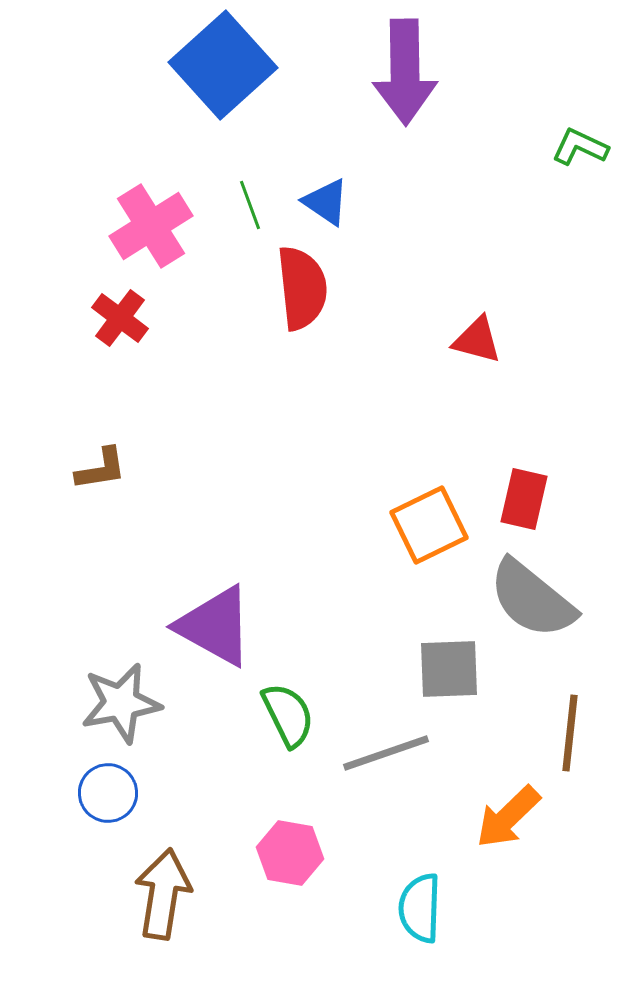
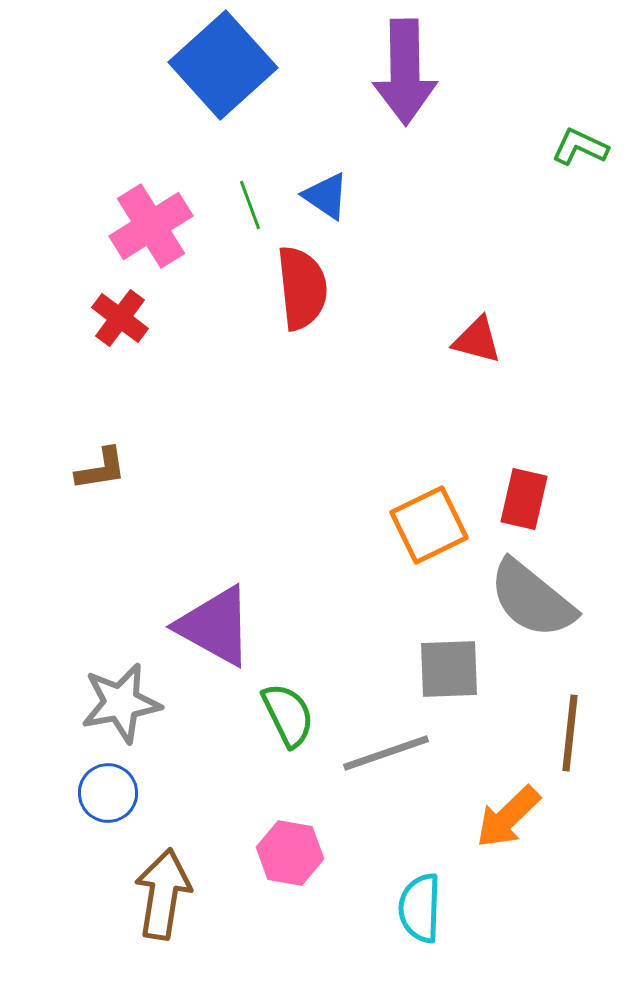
blue triangle: moved 6 px up
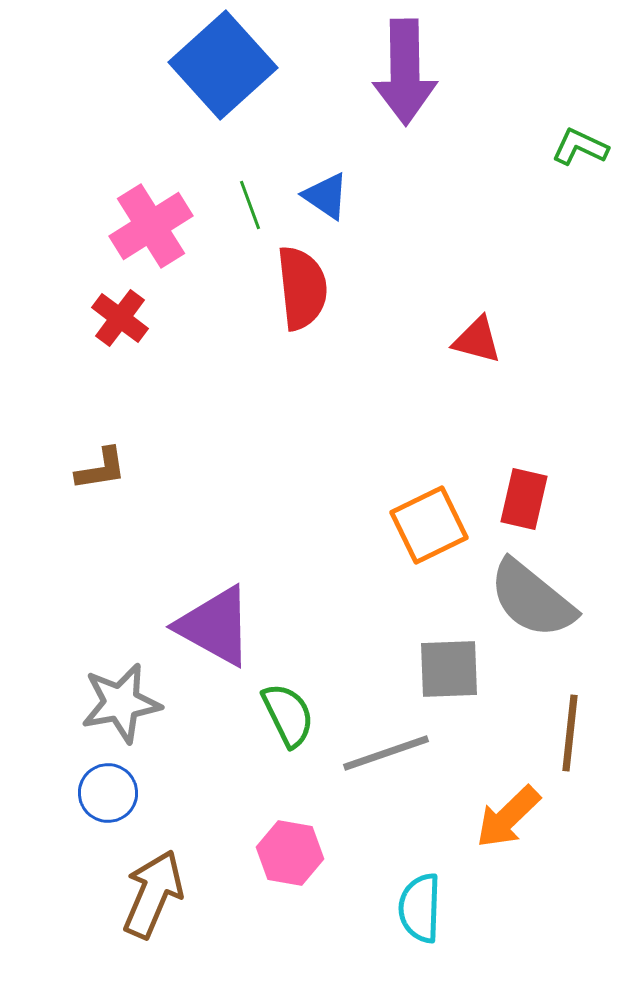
brown arrow: moved 10 px left; rotated 14 degrees clockwise
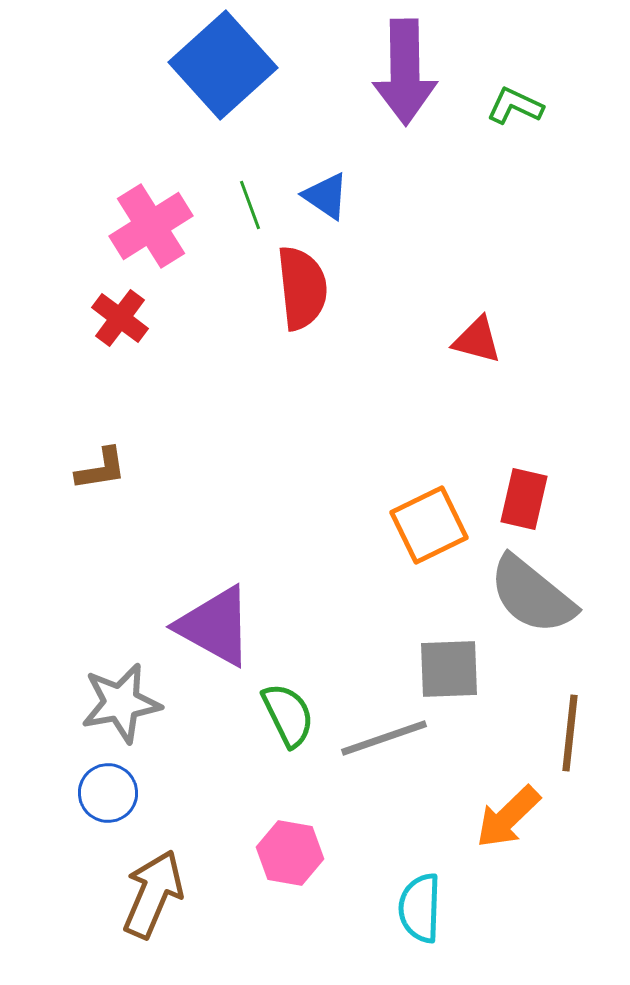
green L-shape: moved 65 px left, 41 px up
gray semicircle: moved 4 px up
gray line: moved 2 px left, 15 px up
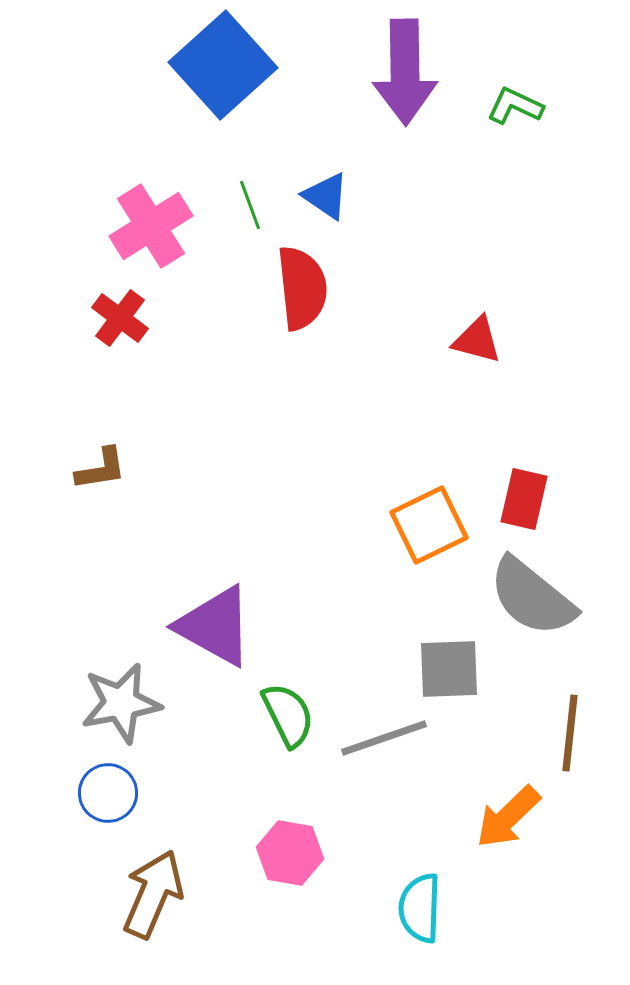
gray semicircle: moved 2 px down
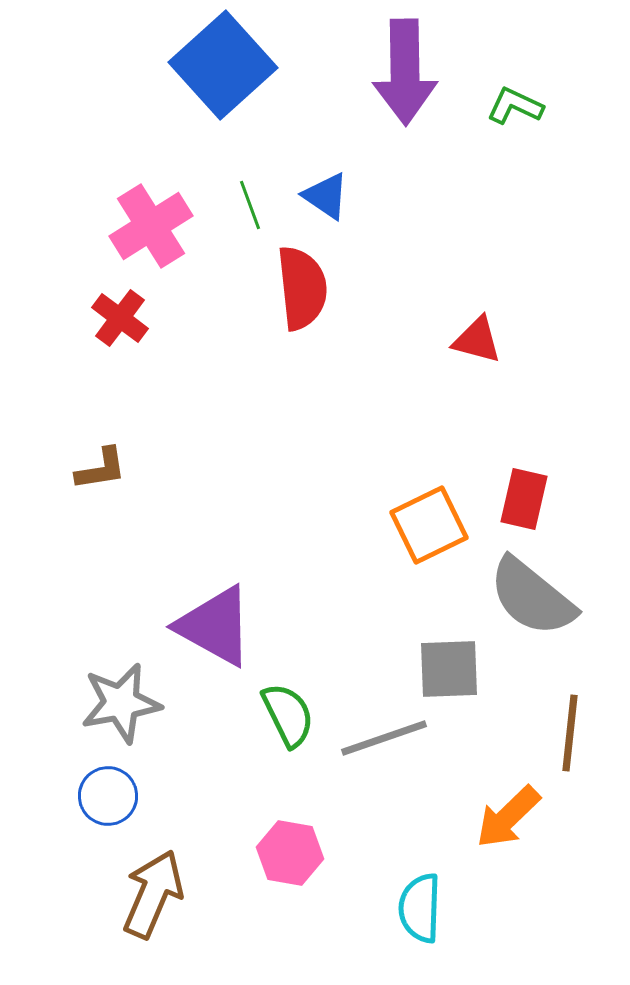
blue circle: moved 3 px down
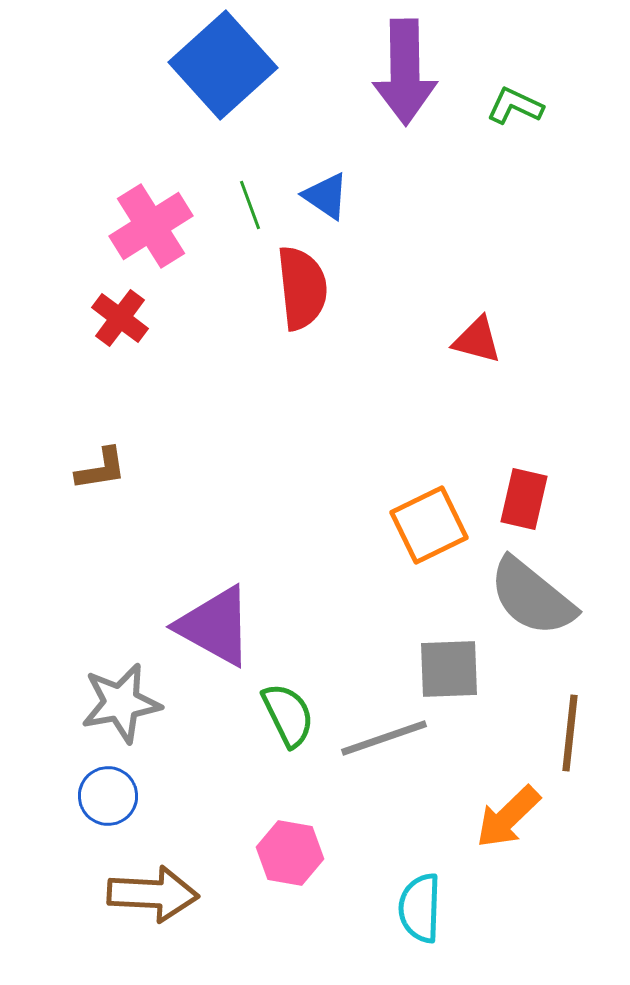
brown arrow: rotated 70 degrees clockwise
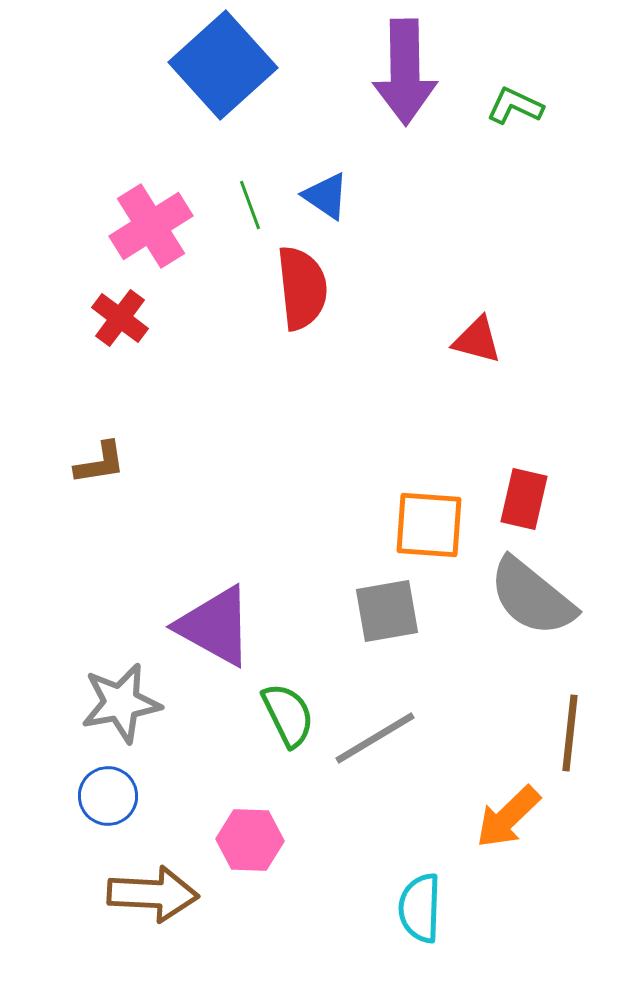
brown L-shape: moved 1 px left, 6 px up
orange square: rotated 30 degrees clockwise
gray square: moved 62 px left, 58 px up; rotated 8 degrees counterclockwise
gray line: moved 9 px left; rotated 12 degrees counterclockwise
pink hexagon: moved 40 px left, 13 px up; rotated 8 degrees counterclockwise
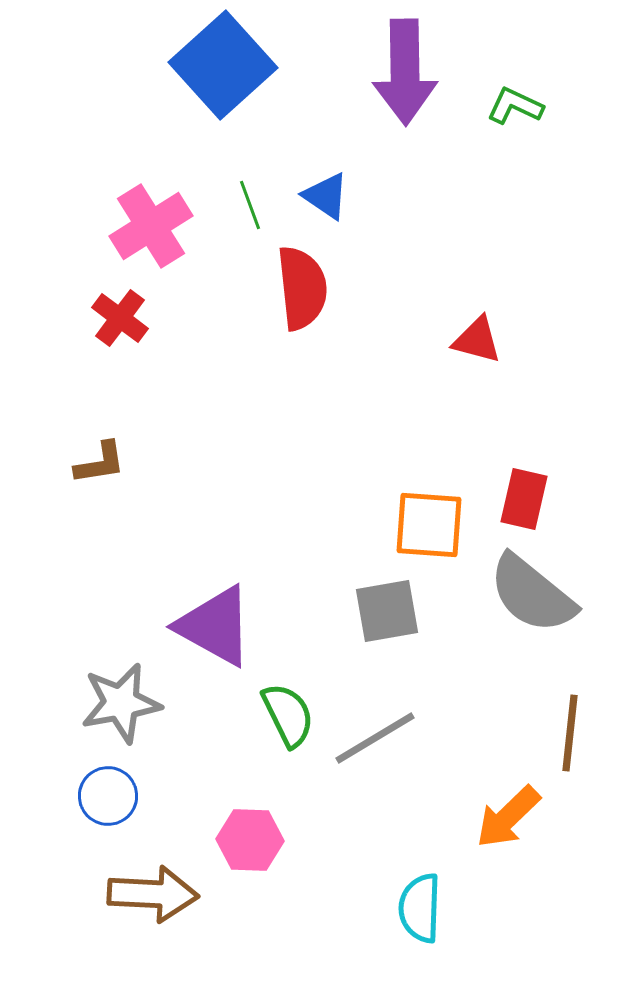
gray semicircle: moved 3 px up
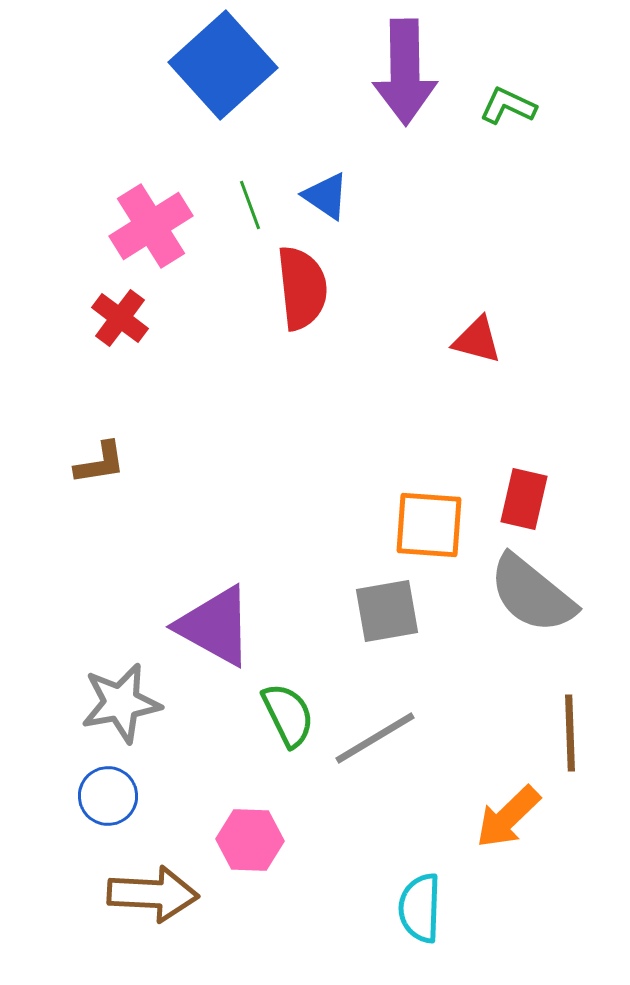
green L-shape: moved 7 px left
brown line: rotated 8 degrees counterclockwise
